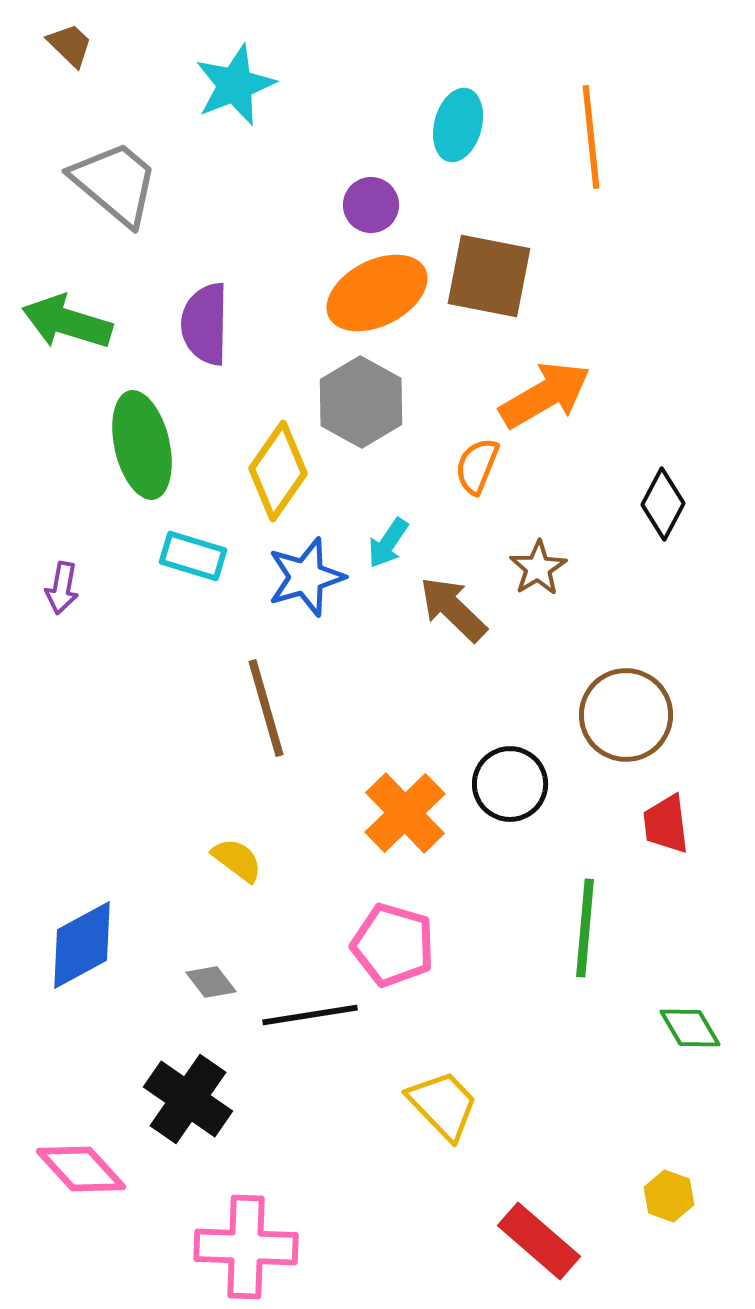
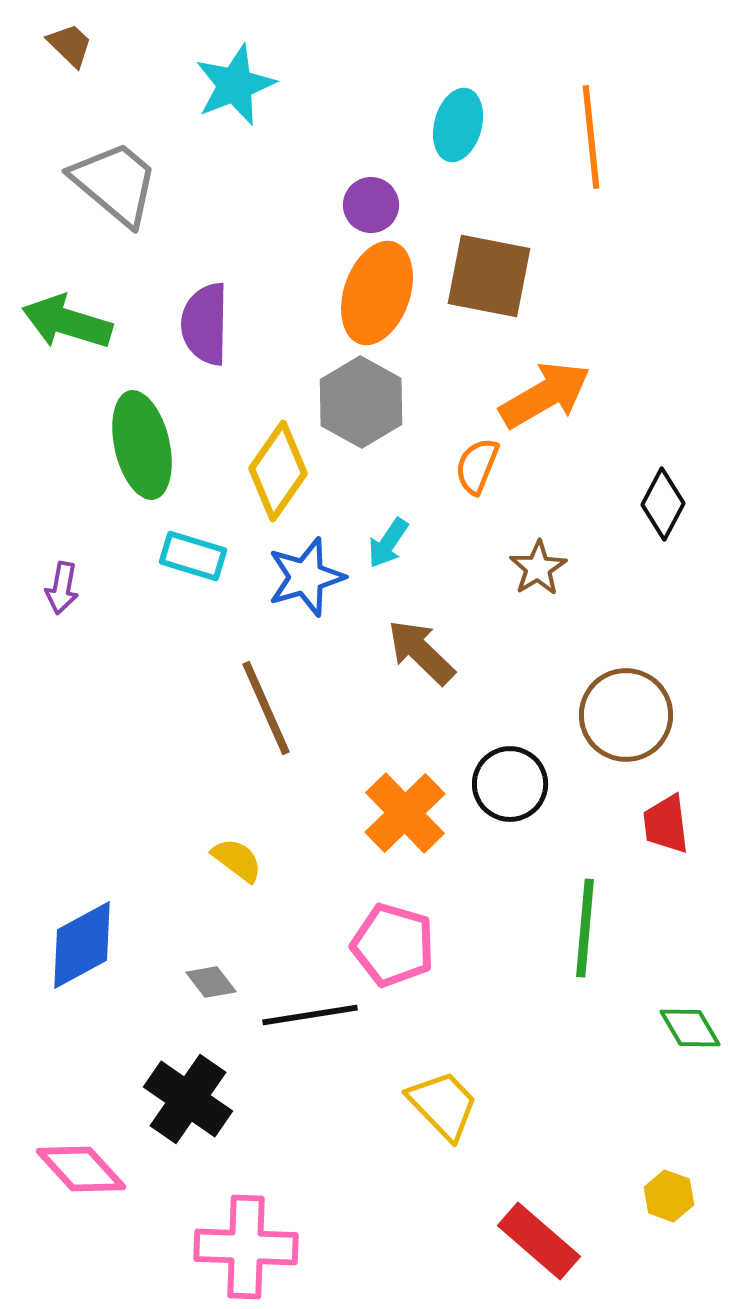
orange ellipse: rotated 44 degrees counterclockwise
brown arrow: moved 32 px left, 43 px down
brown line: rotated 8 degrees counterclockwise
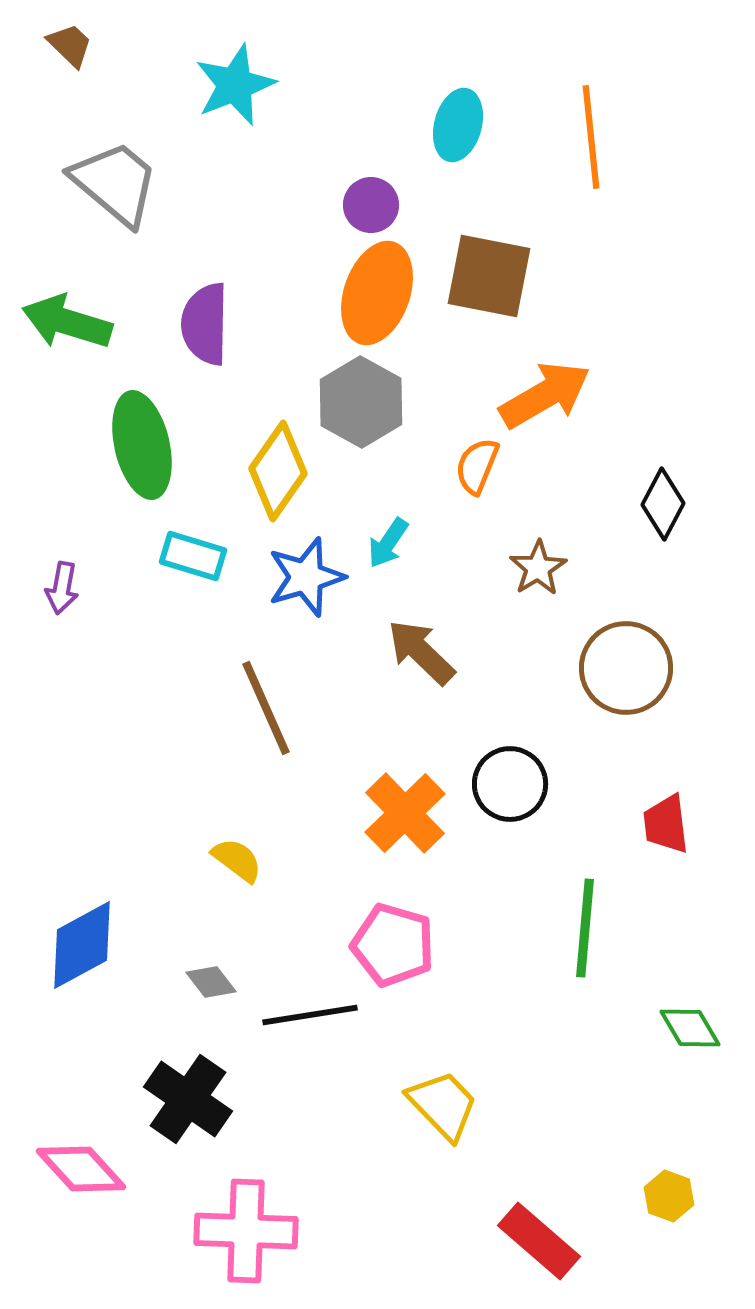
brown circle: moved 47 px up
pink cross: moved 16 px up
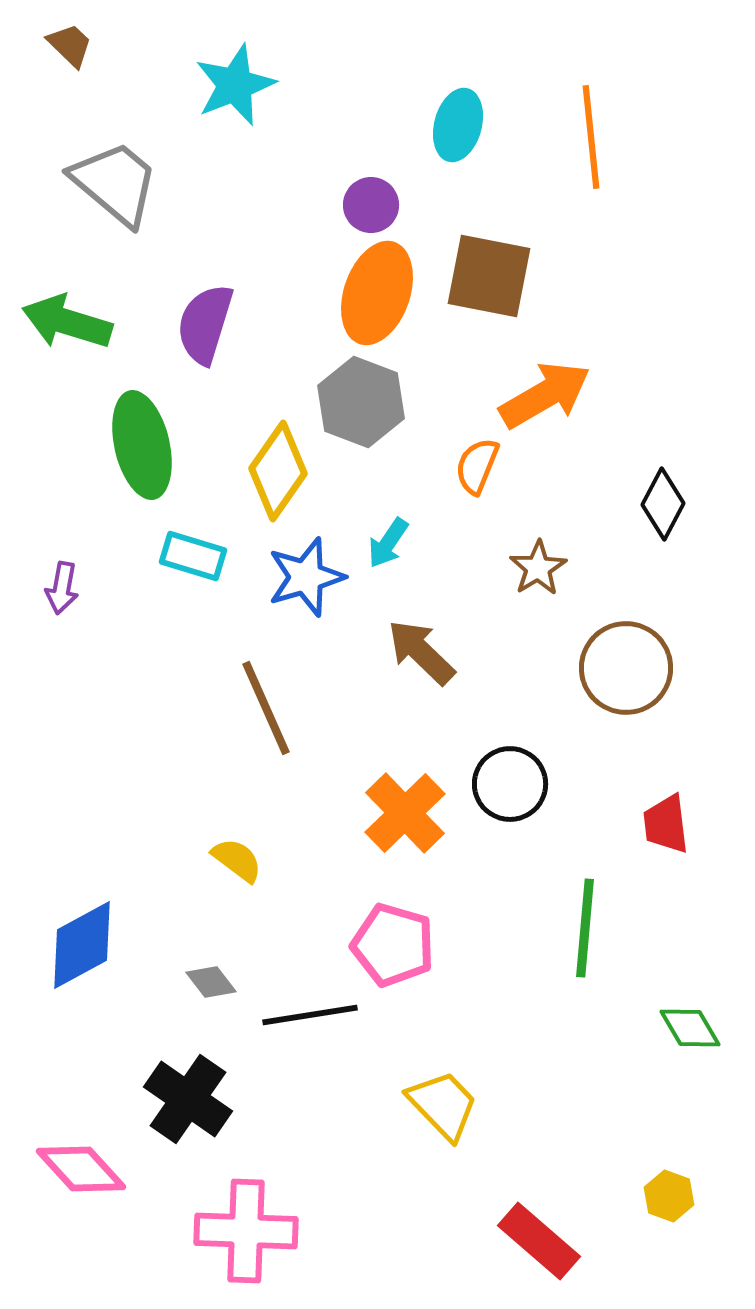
purple semicircle: rotated 16 degrees clockwise
gray hexagon: rotated 8 degrees counterclockwise
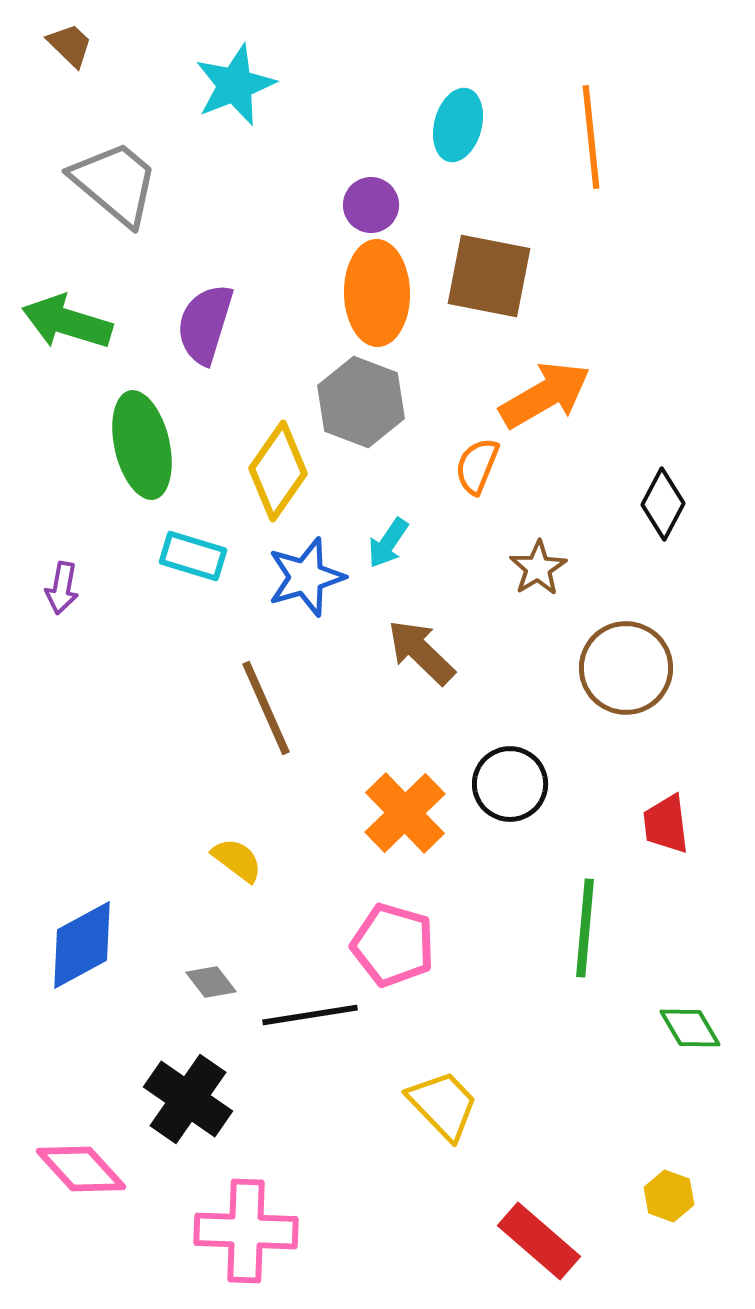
orange ellipse: rotated 20 degrees counterclockwise
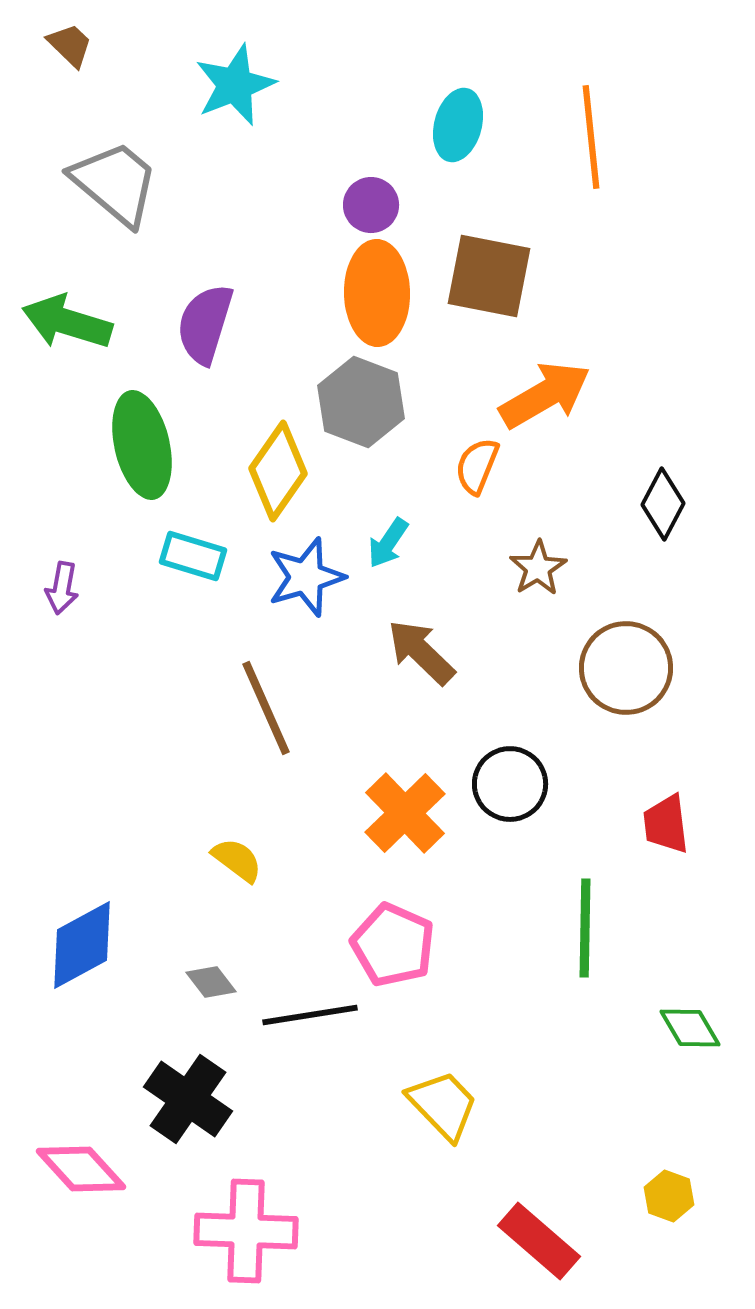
green line: rotated 4 degrees counterclockwise
pink pentagon: rotated 8 degrees clockwise
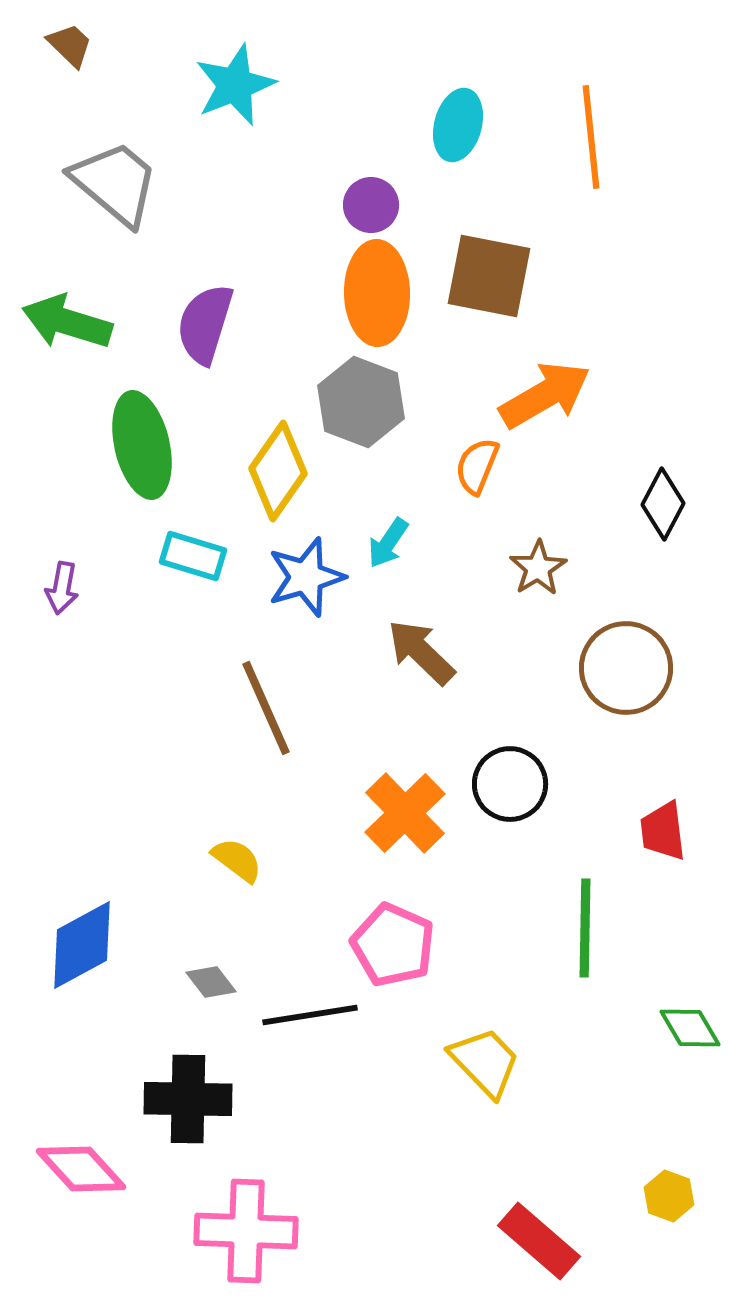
red trapezoid: moved 3 px left, 7 px down
black cross: rotated 34 degrees counterclockwise
yellow trapezoid: moved 42 px right, 43 px up
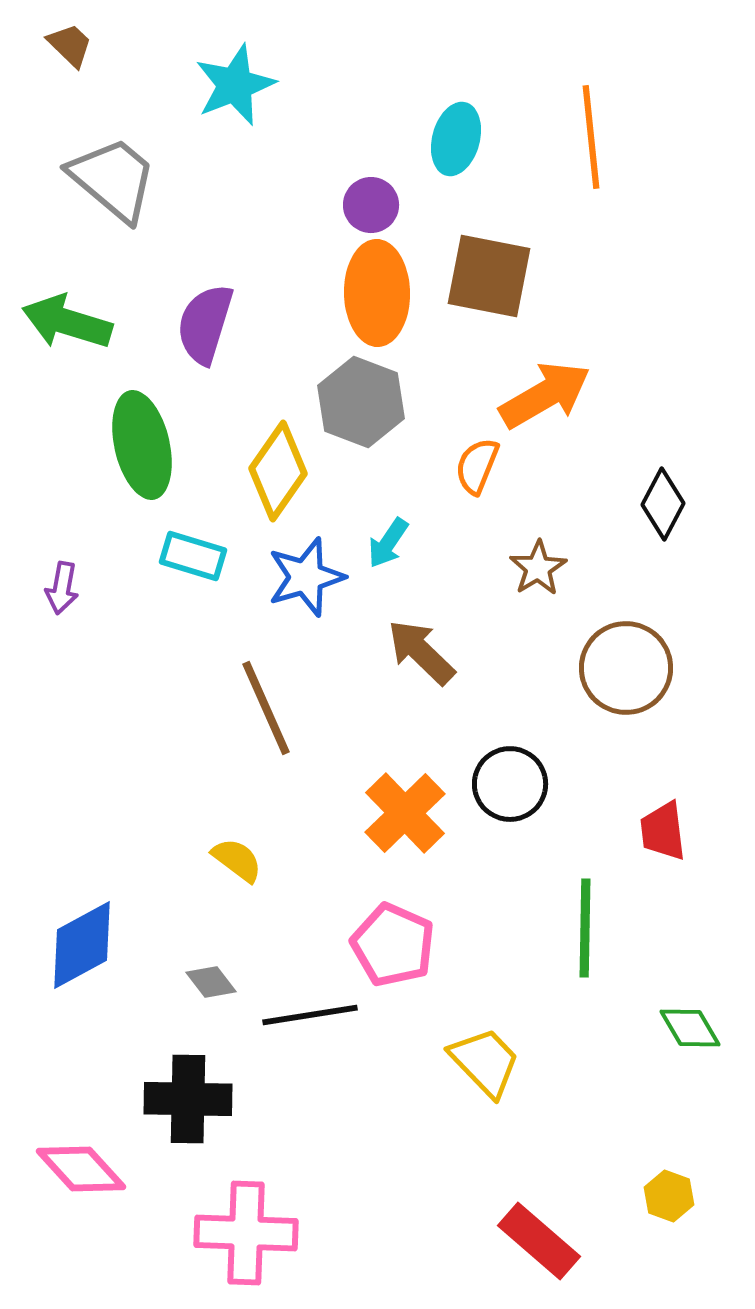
cyan ellipse: moved 2 px left, 14 px down
gray trapezoid: moved 2 px left, 4 px up
pink cross: moved 2 px down
